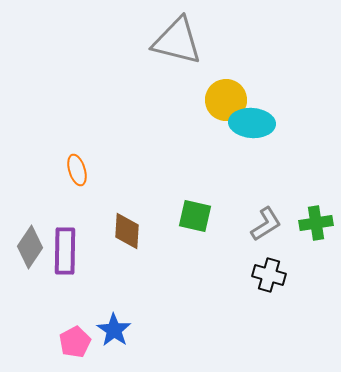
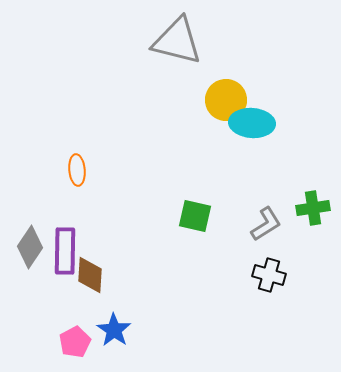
orange ellipse: rotated 12 degrees clockwise
green cross: moved 3 px left, 15 px up
brown diamond: moved 37 px left, 44 px down
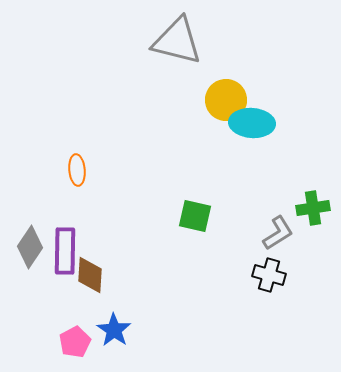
gray L-shape: moved 12 px right, 9 px down
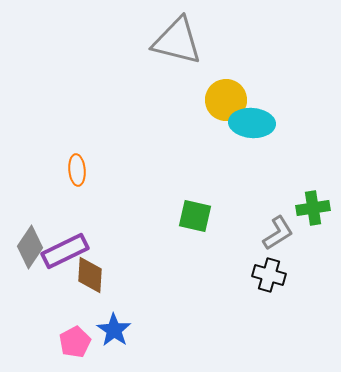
purple rectangle: rotated 63 degrees clockwise
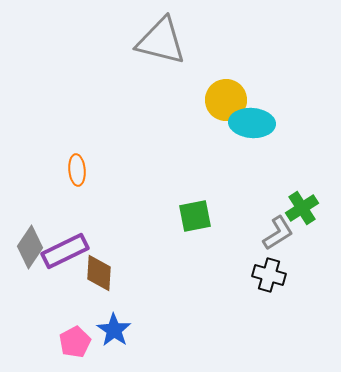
gray triangle: moved 16 px left
green cross: moved 11 px left; rotated 24 degrees counterclockwise
green square: rotated 24 degrees counterclockwise
brown diamond: moved 9 px right, 2 px up
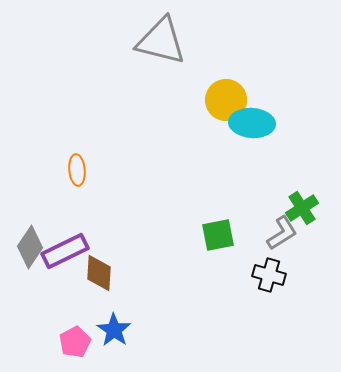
green square: moved 23 px right, 19 px down
gray L-shape: moved 4 px right
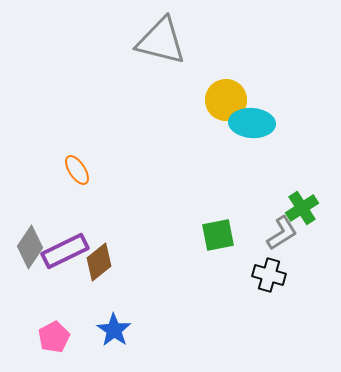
orange ellipse: rotated 28 degrees counterclockwise
brown diamond: moved 11 px up; rotated 48 degrees clockwise
pink pentagon: moved 21 px left, 5 px up
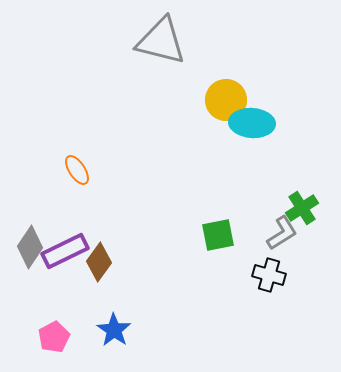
brown diamond: rotated 15 degrees counterclockwise
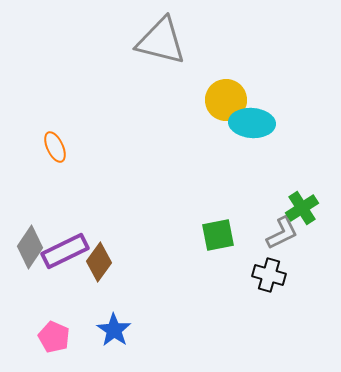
orange ellipse: moved 22 px left, 23 px up; rotated 8 degrees clockwise
gray L-shape: rotated 6 degrees clockwise
pink pentagon: rotated 20 degrees counterclockwise
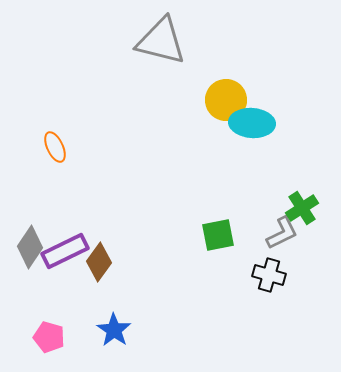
pink pentagon: moved 5 px left; rotated 8 degrees counterclockwise
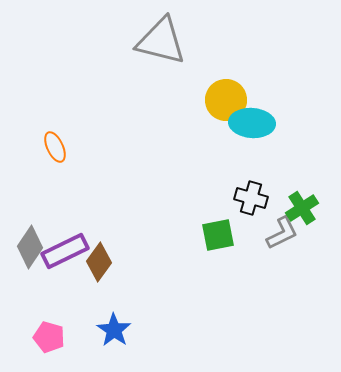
black cross: moved 18 px left, 77 px up
